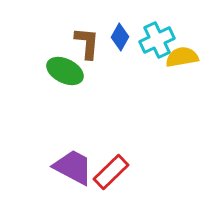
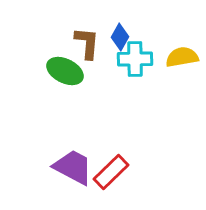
cyan cross: moved 22 px left, 19 px down; rotated 24 degrees clockwise
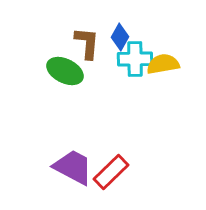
yellow semicircle: moved 19 px left, 7 px down
